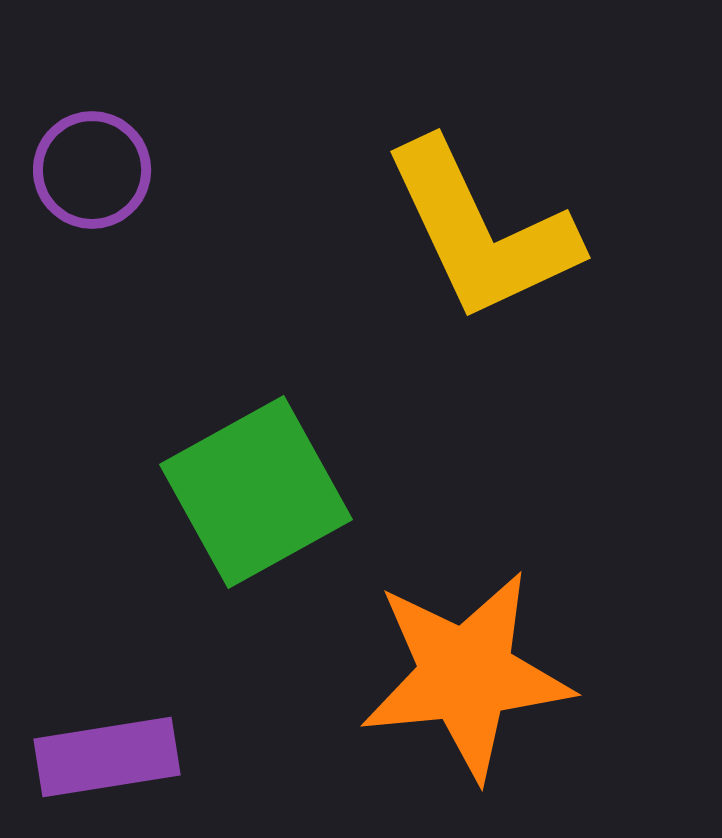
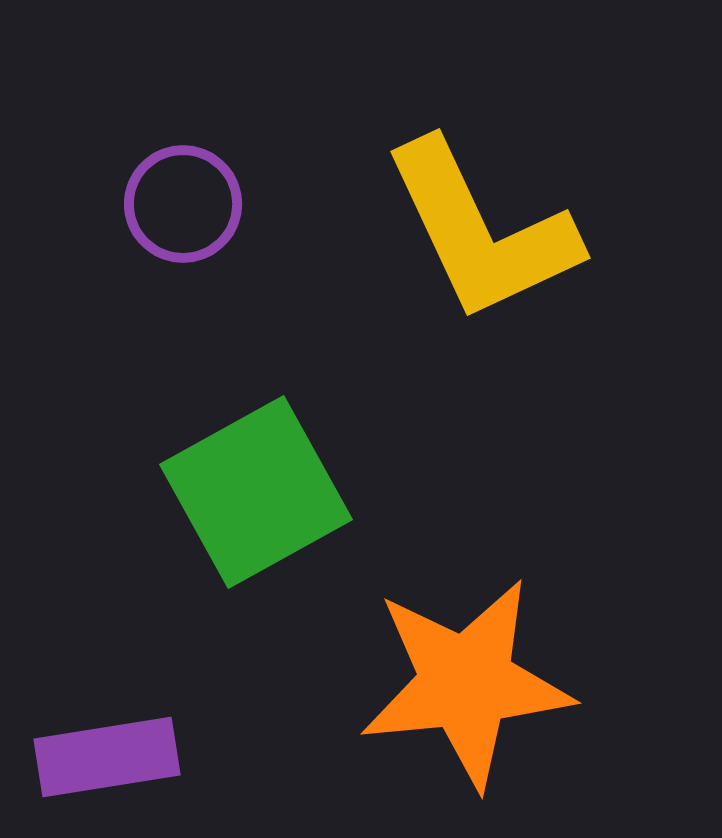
purple circle: moved 91 px right, 34 px down
orange star: moved 8 px down
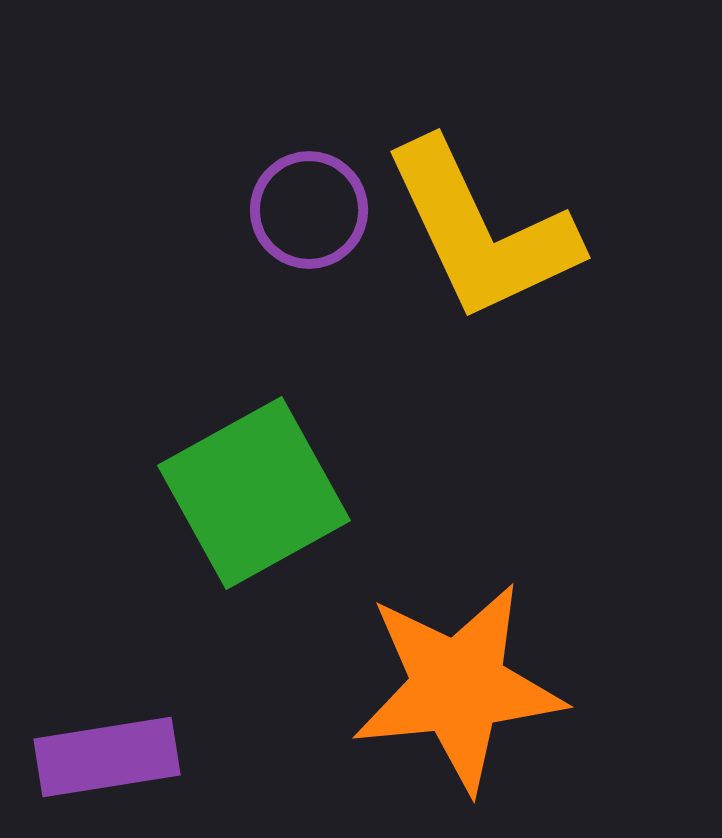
purple circle: moved 126 px right, 6 px down
green square: moved 2 px left, 1 px down
orange star: moved 8 px left, 4 px down
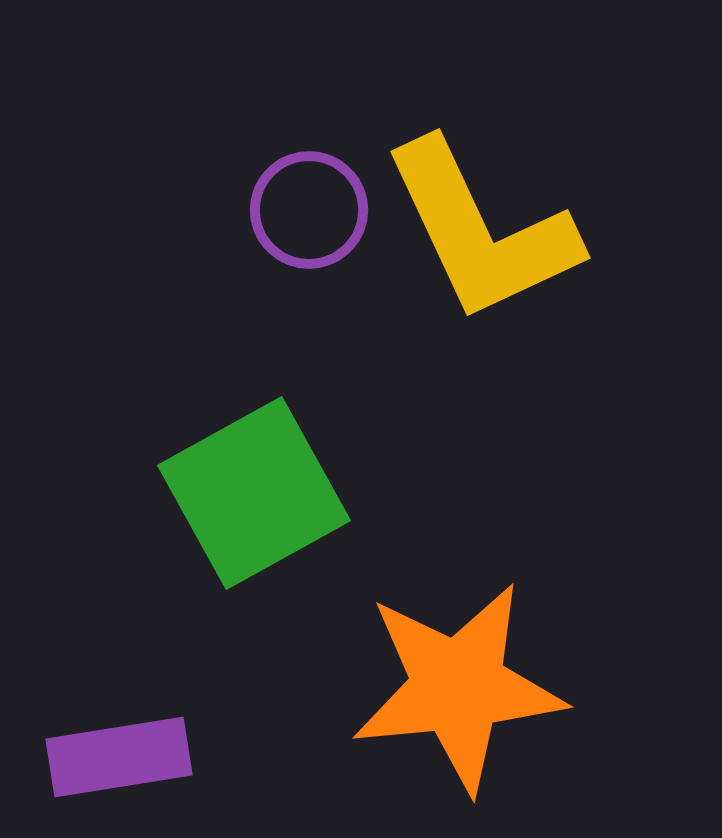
purple rectangle: moved 12 px right
